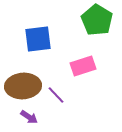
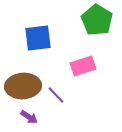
blue square: moved 1 px up
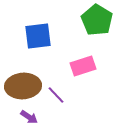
blue square: moved 2 px up
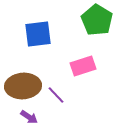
blue square: moved 2 px up
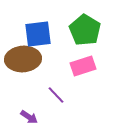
green pentagon: moved 12 px left, 10 px down
brown ellipse: moved 27 px up
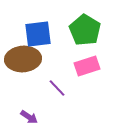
pink rectangle: moved 4 px right
purple line: moved 1 px right, 7 px up
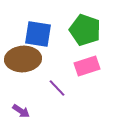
green pentagon: rotated 12 degrees counterclockwise
blue square: rotated 16 degrees clockwise
purple arrow: moved 8 px left, 6 px up
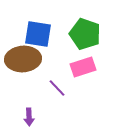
green pentagon: moved 4 px down
pink rectangle: moved 4 px left, 1 px down
purple arrow: moved 8 px right, 6 px down; rotated 54 degrees clockwise
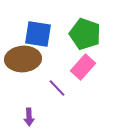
pink rectangle: rotated 30 degrees counterclockwise
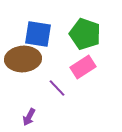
pink rectangle: rotated 15 degrees clockwise
purple arrow: rotated 30 degrees clockwise
